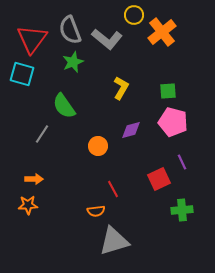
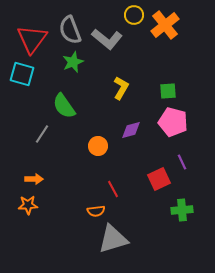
orange cross: moved 3 px right, 7 px up
gray triangle: moved 1 px left, 2 px up
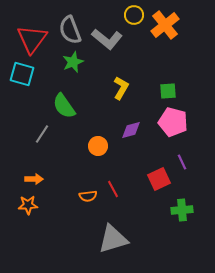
orange semicircle: moved 8 px left, 15 px up
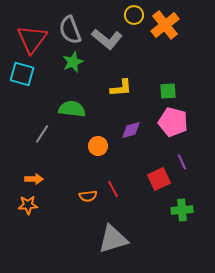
yellow L-shape: rotated 55 degrees clockwise
green semicircle: moved 8 px right, 3 px down; rotated 132 degrees clockwise
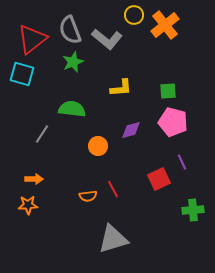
red triangle: rotated 16 degrees clockwise
green cross: moved 11 px right
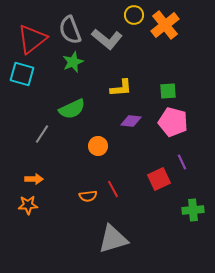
green semicircle: rotated 148 degrees clockwise
purple diamond: moved 9 px up; rotated 20 degrees clockwise
